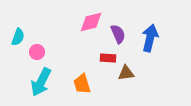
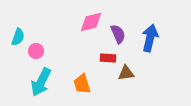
pink circle: moved 1 px left, 1 px up
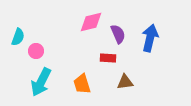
brown triangle: moved 1 px left, 9 px down
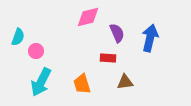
pink diamond: moved 3 px left, 5 px up
purple semicircle: moved 1 px left, 1 px up
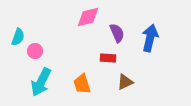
pink circle: moved 1 px left
brown triangle: rotated 18 degrees counterclockwise
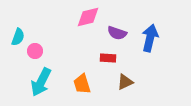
purple semicircle: rotated 132 degrees clockwise
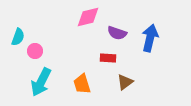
brown triangle: rotated 12 degrees counterclockwise
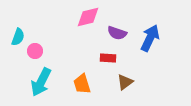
blue arrow: rotated 12 degrees clockwise
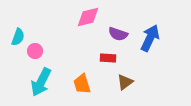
purple semicircle: moved 1 px right, 1 px down
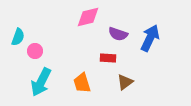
orange trapezoid: moved 1 px up
